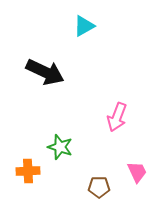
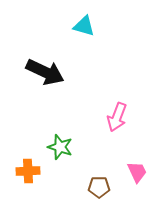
cyan triangle: rotated 45 degrees clockwise
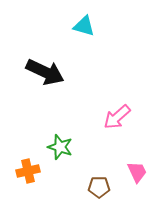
pink arrow: rotated 28 degrees clockwise
orange cross: rotated 10 degrees counterclockwise
